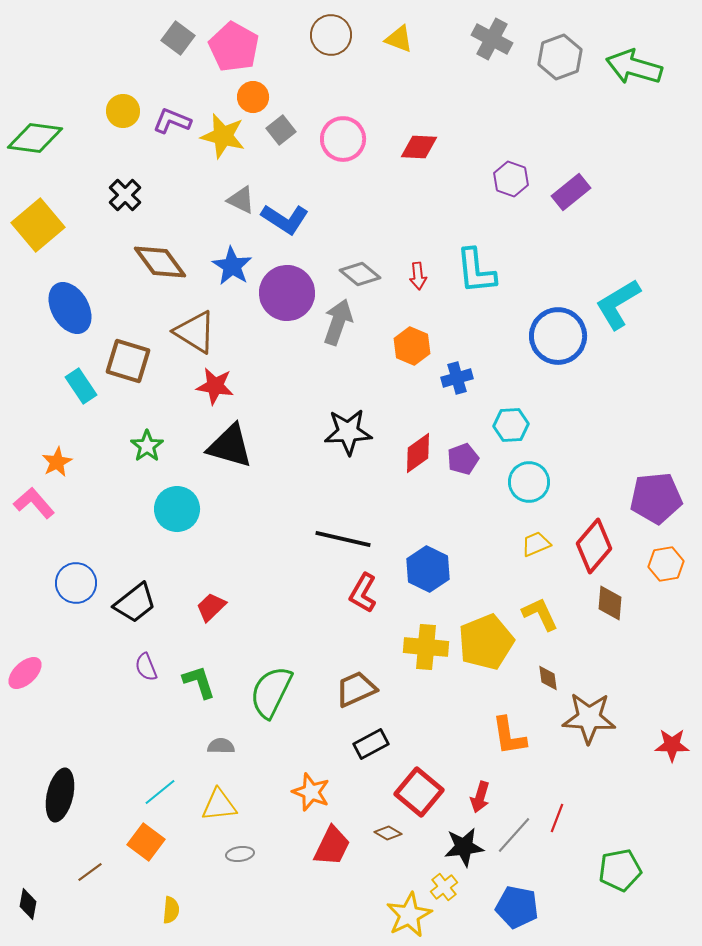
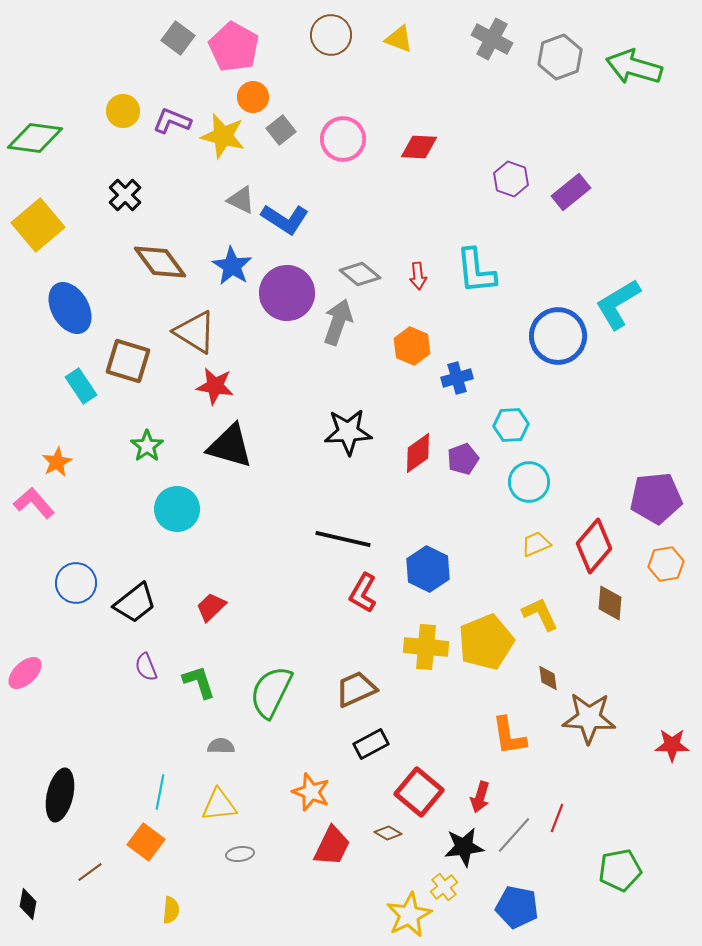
cyan line at (160, 792): rotated 40 degrees counterclockwise
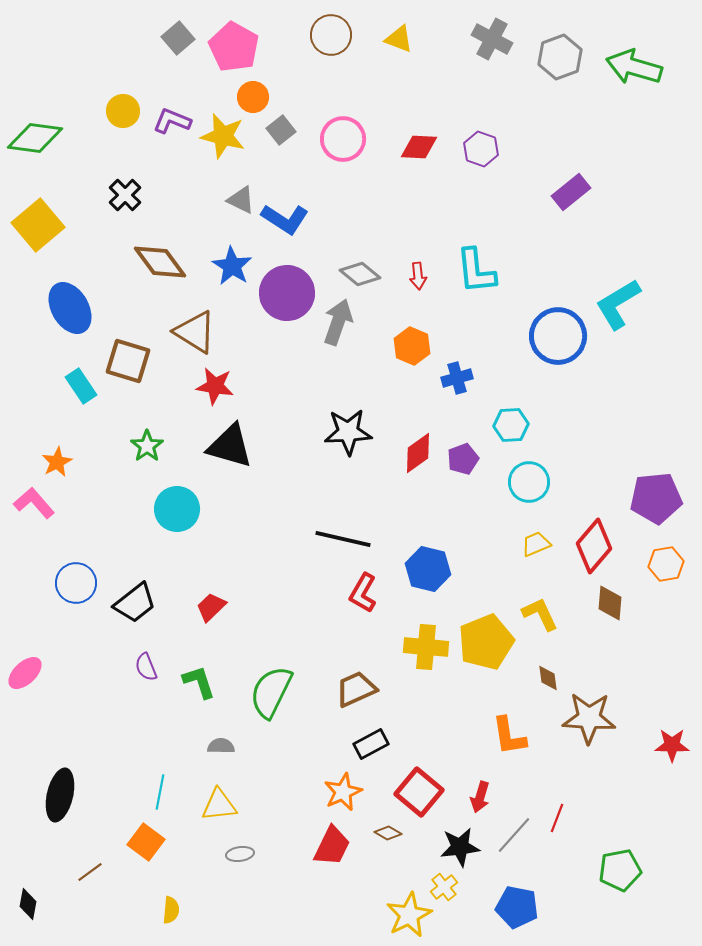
gray square at (178, 38): rotated 12 degrees clockwise
purple hexagon at (511, 179): moved 30 px left, 30 px up
blue hexagon at (428, 569): rotated 12 degrees counterclockwise
orange star at (311, 792): moved 32 px right; rotated 27 degrees clockwise
black star at (464, 847): moved 4 px left
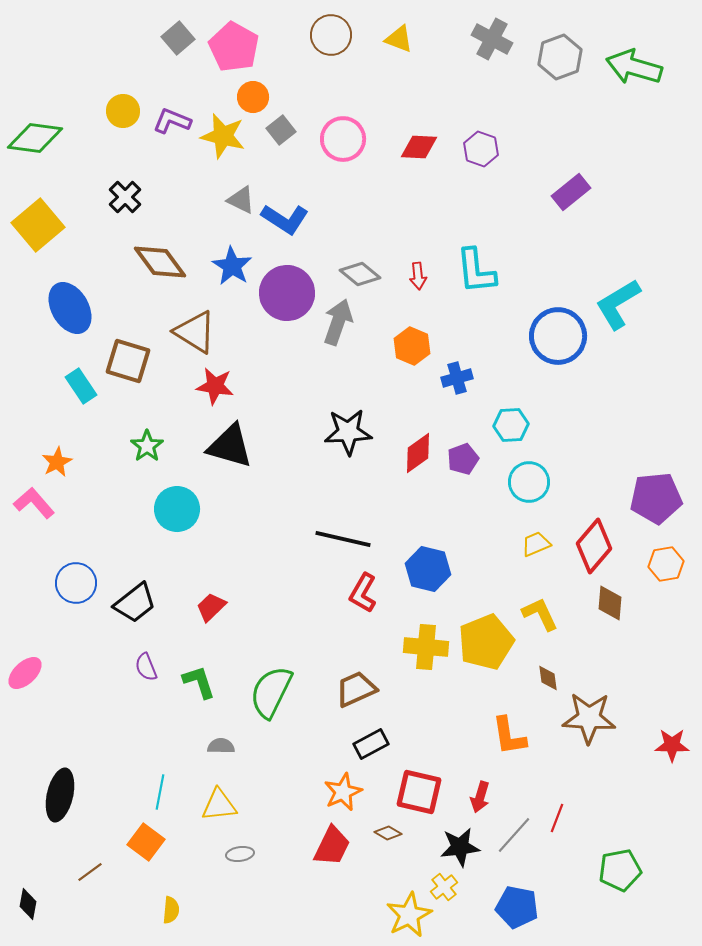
black cross at (125, 195): moved 2 px down
red square at (419, 792): rotated 27 degrees counterclockwise
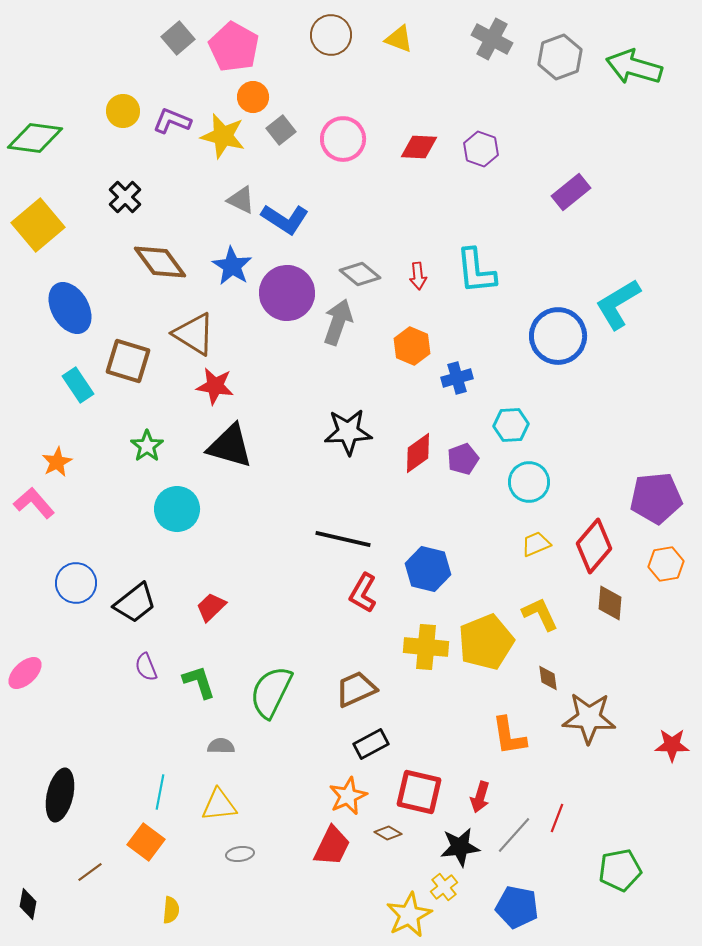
brown triangle at (195, 332): moved 1 px left, 2 px down
cyan rectangle at (81, 386): moved 3 px left, 1 px up
orange star at (343, 792): moved 5 px right, 4 px down
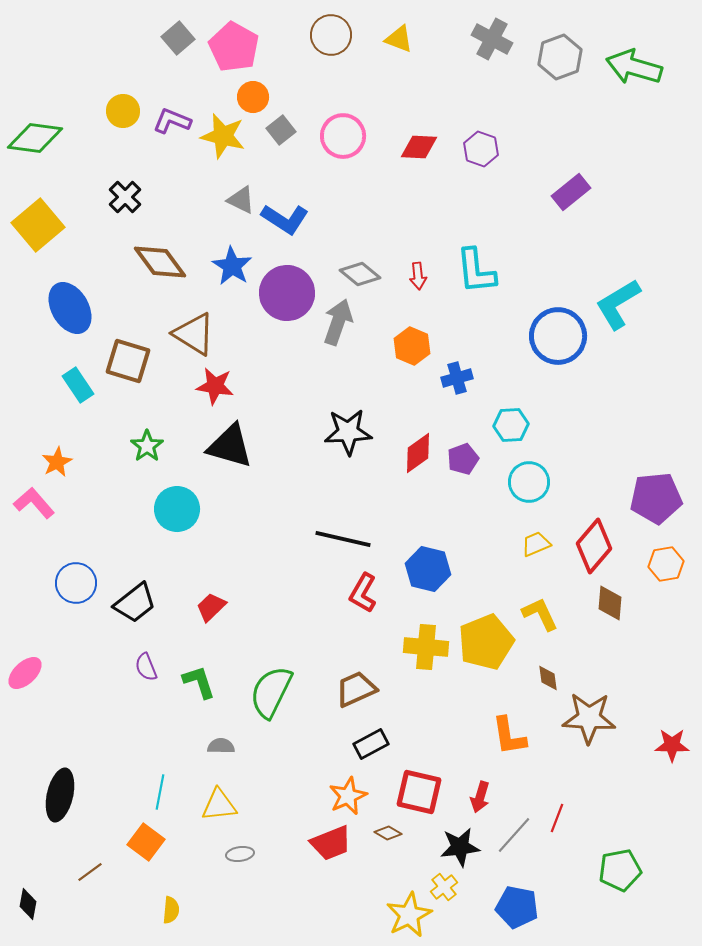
pink circle at (343, 139): moved 3 px up
red trapezoid at (332, 846): moved 1 px left, 3 px up; rotated 42 degrees clockwise
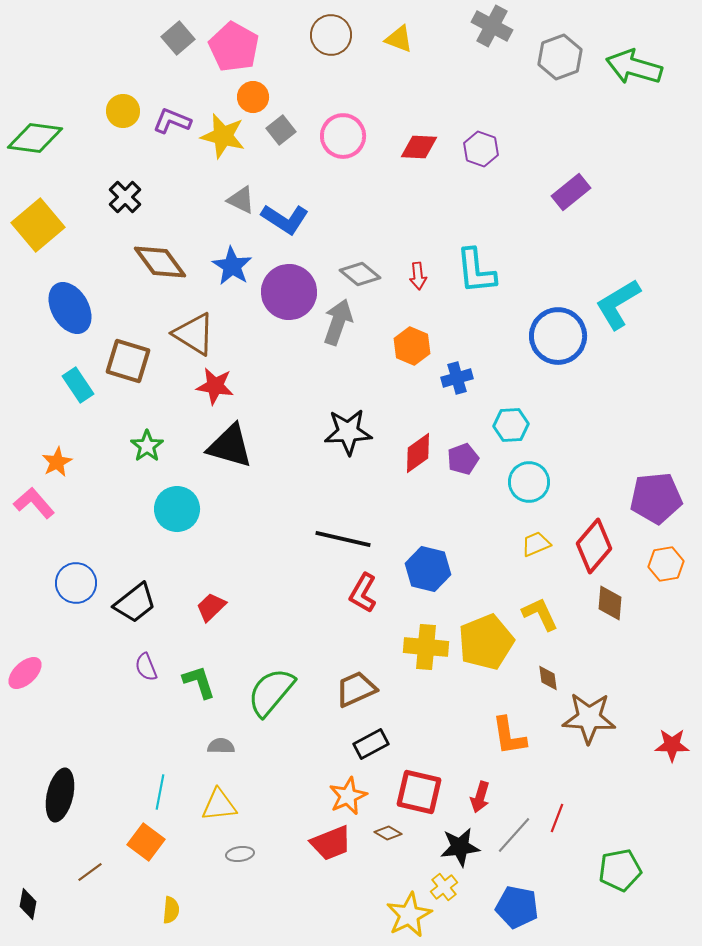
gray cross at (492, 39): moved 13 px up
purple circle at (287, 293): moved 2 px right, 1 px up
green semicircle at (271, 692): rotated 14 degrees clockwise
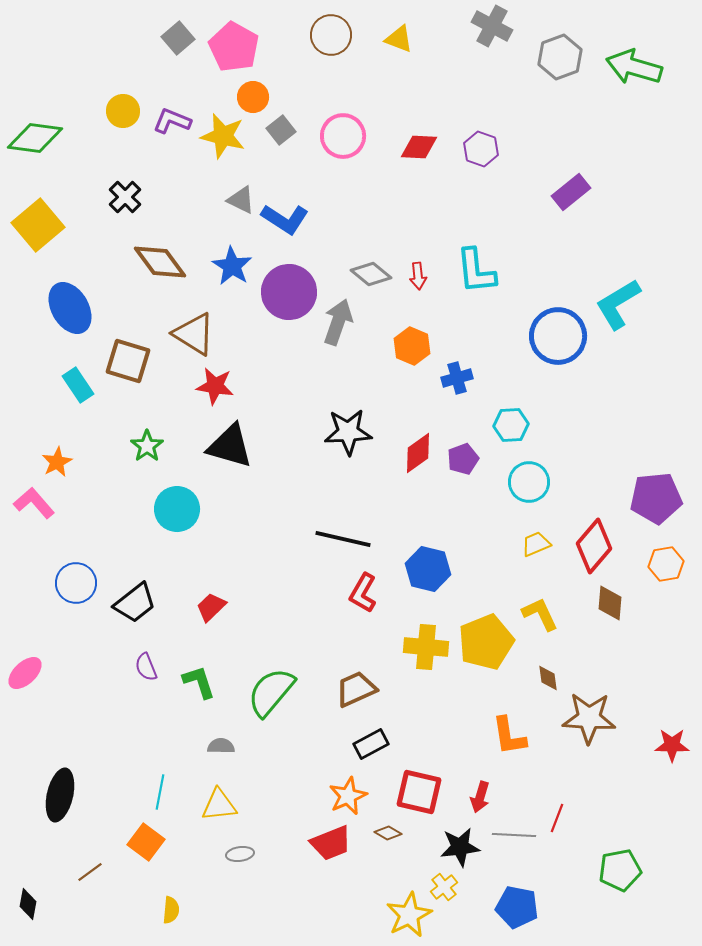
gray diamond at (360, 274): moved 11 px right
gray line at (514, 835): rotated 51 degrees clockwise
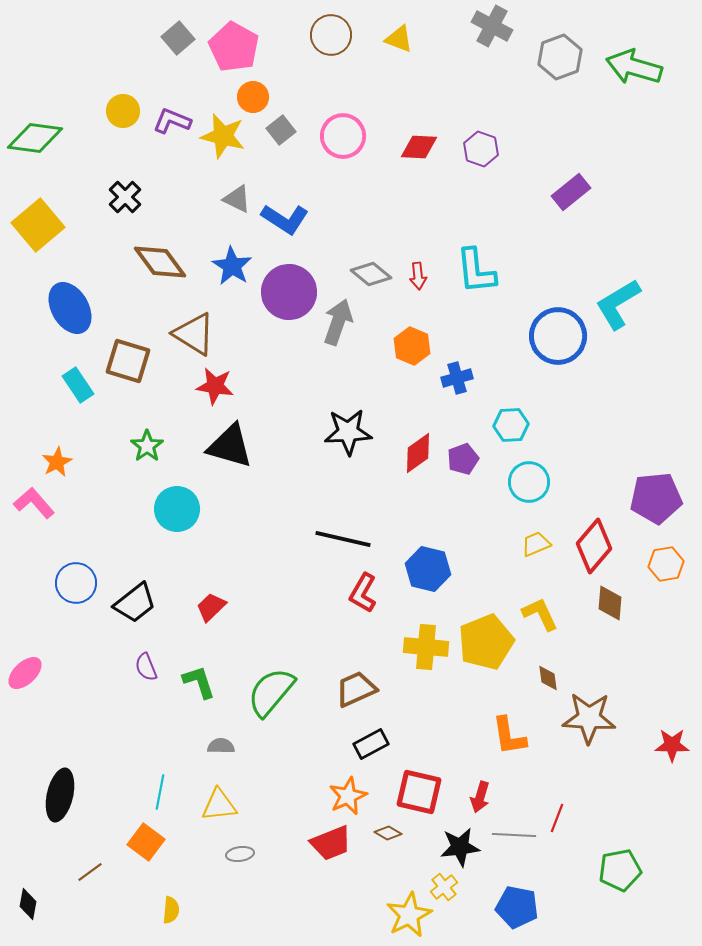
gray triangle at (241, 200): moved 4 px left, 1 px up
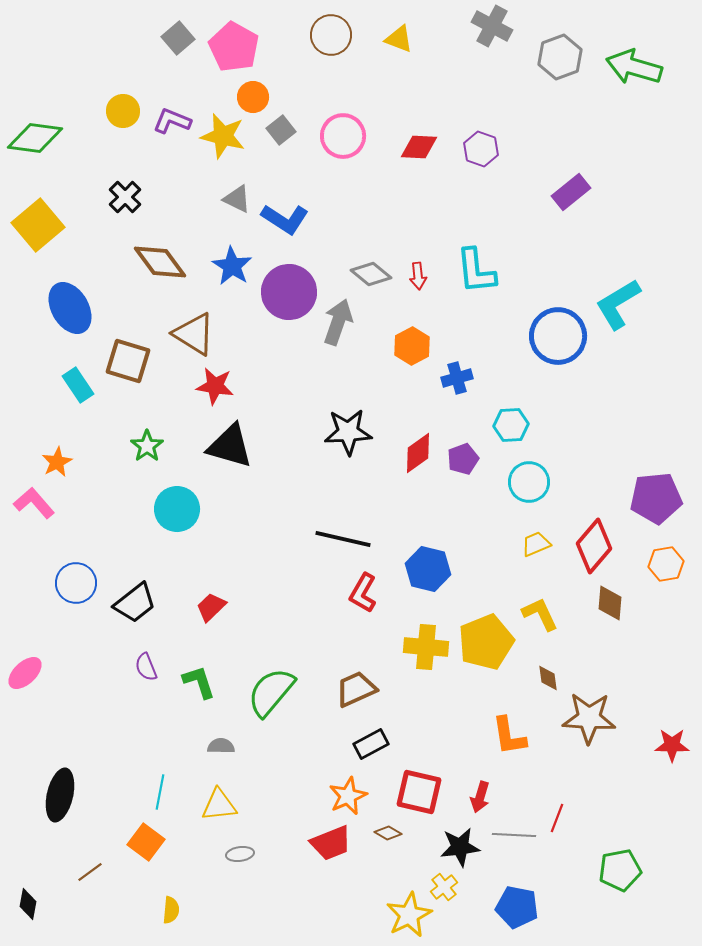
orange hexagon at (412, 346): rotated 9 degrees clockwise
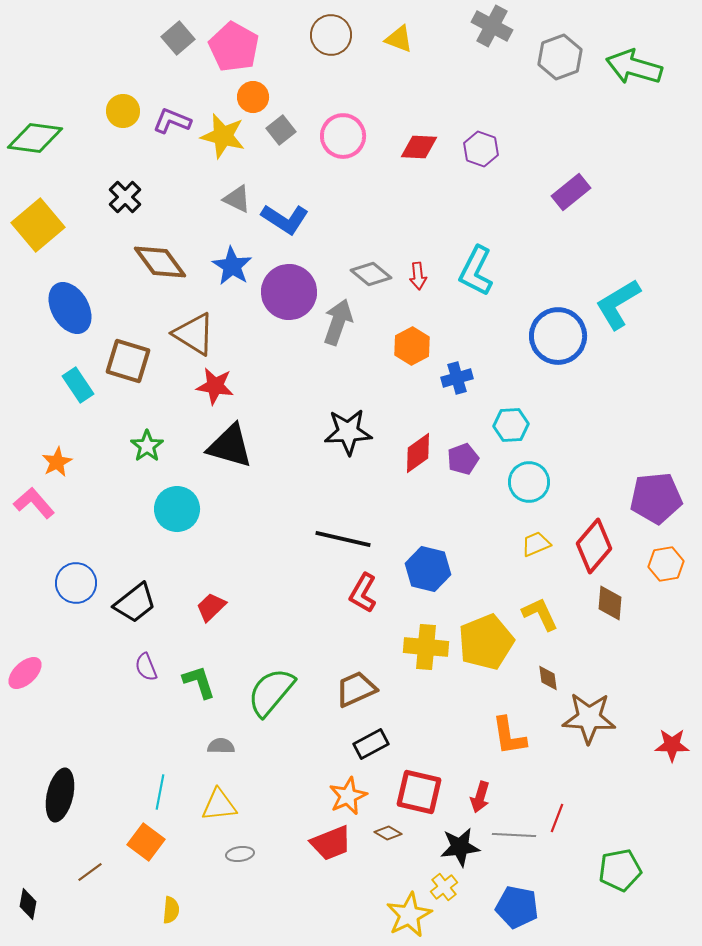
cyan L-shape at (476, 271): rotated 33 degrees clockwise
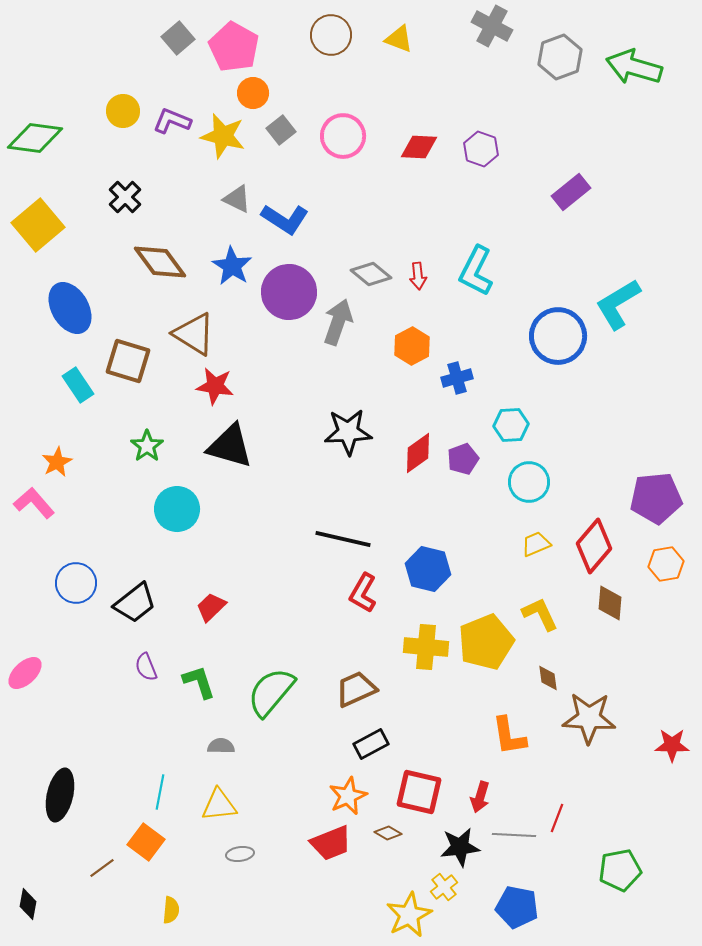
orange circle at (253, 97): moved 4 px up
brown line at (90, 872): moved 12 px right, 4 px up
